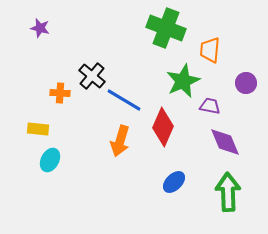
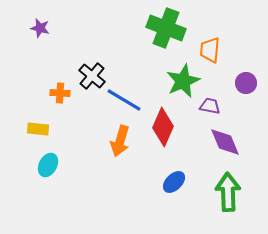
cyan ellipse: moved 2 px left, 5 px down
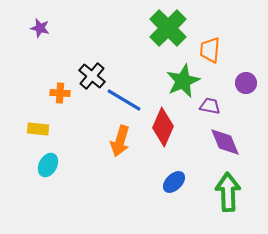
green cross: moved 2 px right; rotated 24 degrees clockwise
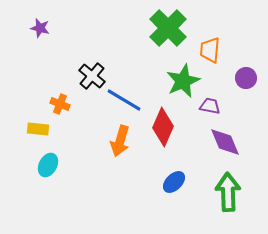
purple circle: moved 5 px up
orange cross: moved 11 px down; rotated 18 degrees clockwise
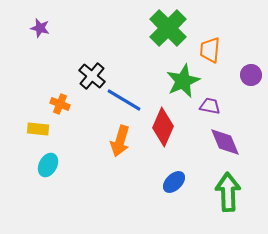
purple circle: moved 5 px right, 3 px up
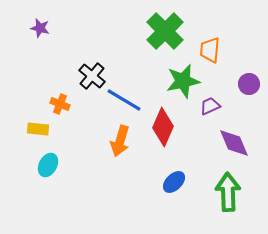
green cross: moved 3 px left, 3 px down
purple circle: moved 2 px left, 9 px down
green star: rotated 12 degrees clockwise
purple trapezoid: rotated 35 degrees counterclockwise
purple diamond: moved 9 px right, 1 px down
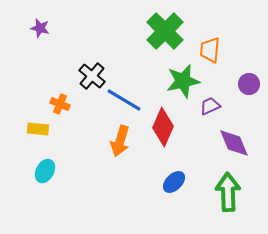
cyan ellipse: moved 3 px left, 6 px down
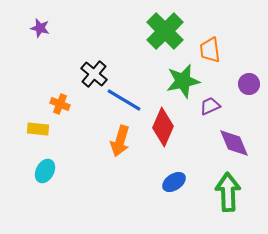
orange trapezoid: rotated 12 degrees counterclockwise
black cross: moved 2 px right, 2 px up
blue ellipse: rotated 10 degrees clockwise
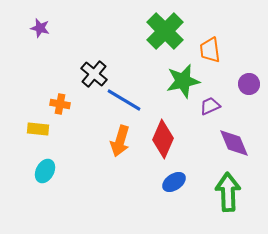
orange cross: rotated 12 degrees counterclockwise
red diamond: moved 12 px down
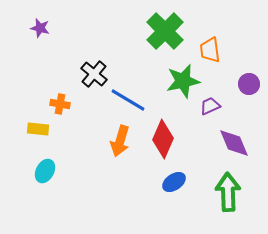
blue line: moved 4 px right
